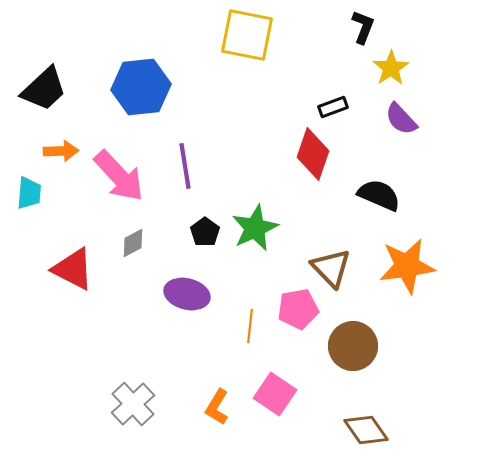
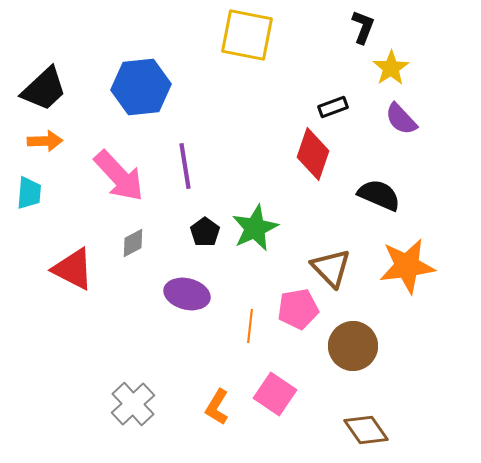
orange arrow: moved 16 px left, 10 px up
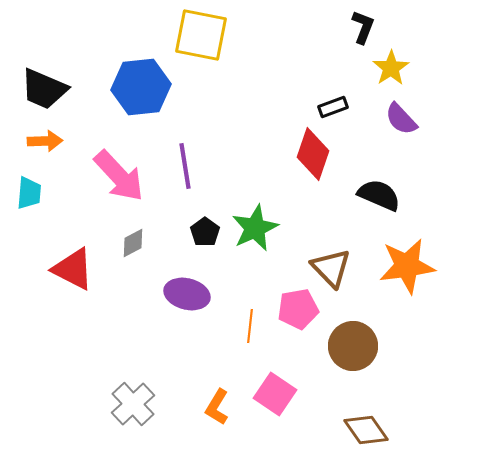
yellow square: moved 46 px left
black trapezoid: rotated 66 degrees clockwise
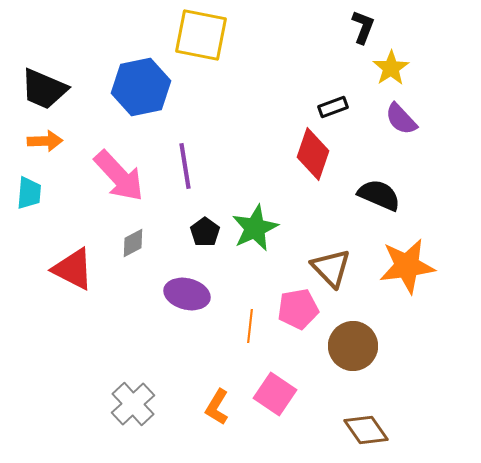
blue hexagon: rotated 6 degrees counterclockwise
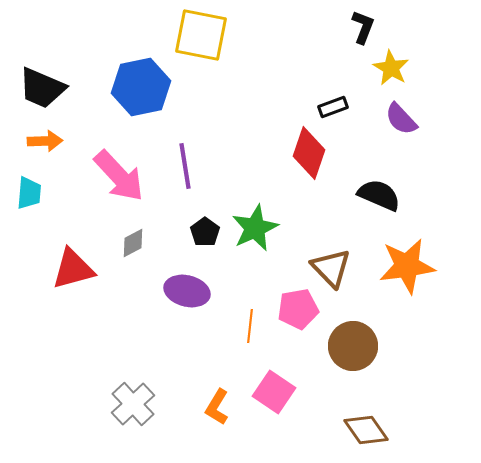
yellow star: rotated 9 degrees counterclockwise
black trapezoid: moved 2 px left, 1 px up
red diamond: moved 4 px left, 1 px up
red triangle: rotated 42 degrees counterclockwise
purple ellipse: moved 3 px up
pink square: moved 1 px left, 2 px up
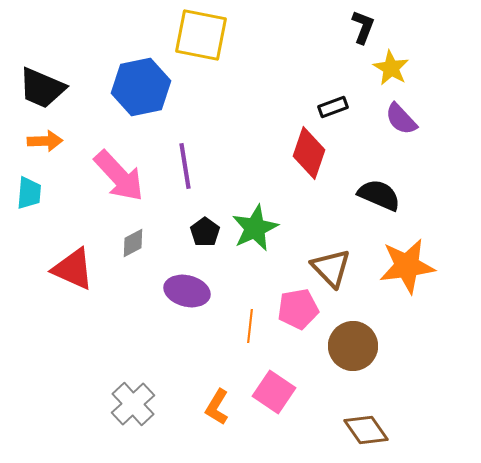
red triangle: rotated 39 degrees clockwise
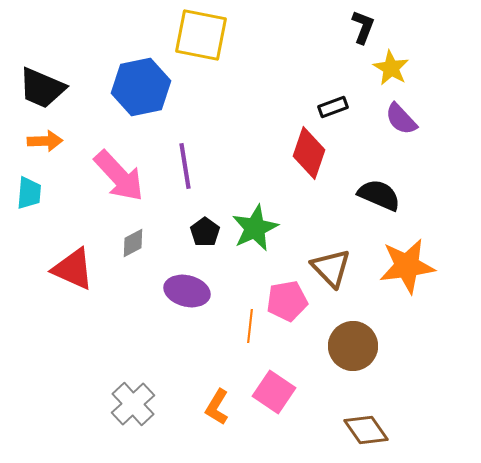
pink pentagon: moved 11 px left, 8 px up
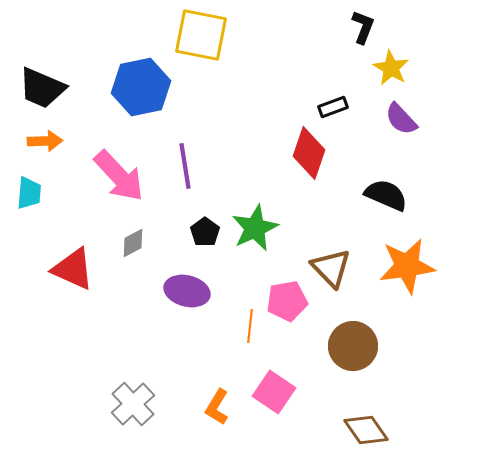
black semicircle: moved 7 px right
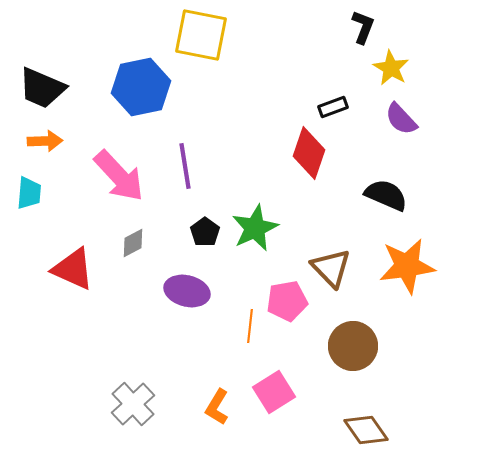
pink square: rotated 24 degrees clockwise
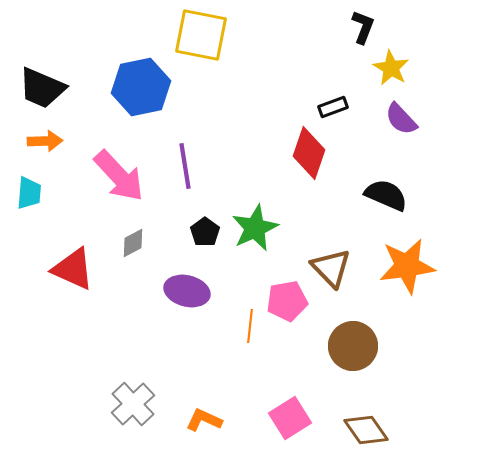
pink square: moved 16 px right, 26 px down
orange L-shape: moved 13 px left, 13 px down; rotated 84 degrees clockwise
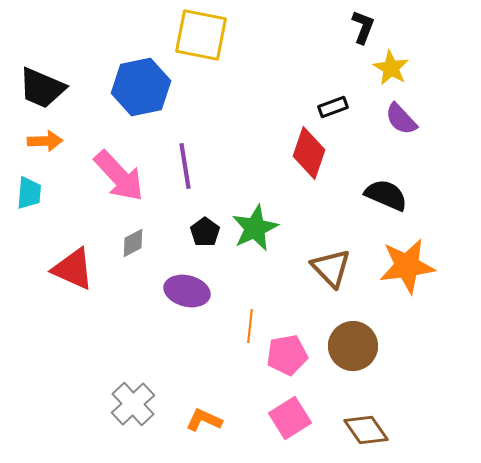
pink pentagon: moved 54 px down
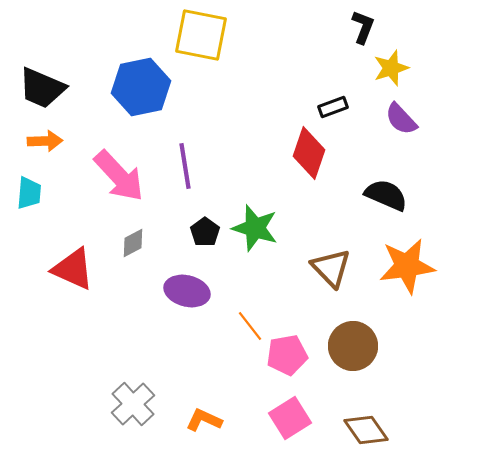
yellow star: rotated 24 degrees clockwise
green star: rotated 30 degrees counterclockwise
orange line: rotated 44 degrees counterclockwise
